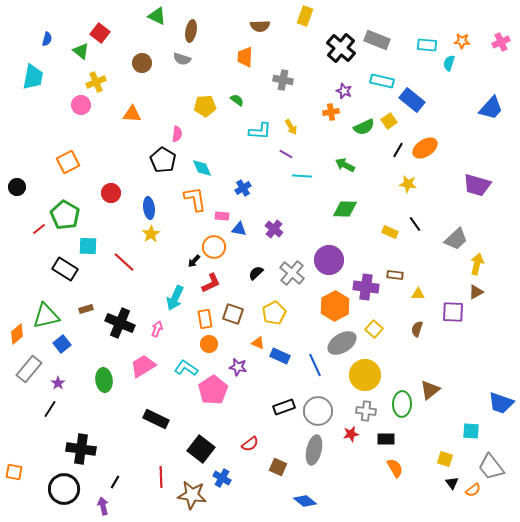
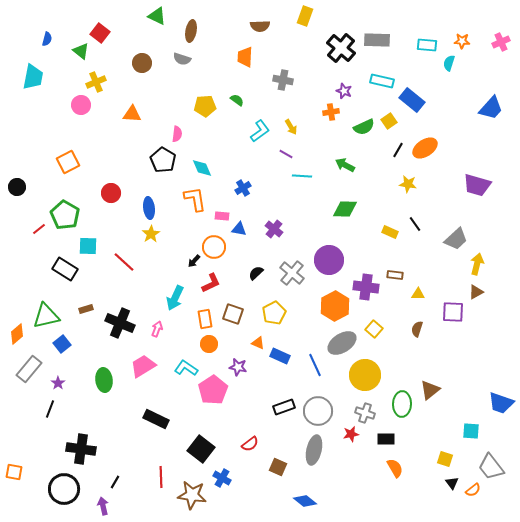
gray rectangle at (377, 40): rotated 20 degrees counterclockwise
cyan L-shape at (260, 131): rotated 40 degrees counterclockwise
black line at (50, 409): rotated 12 degrees counterclockwise
gray cross at (366, 411): moved 1 px left, 2 px down; rotated 12 degrees clockwise
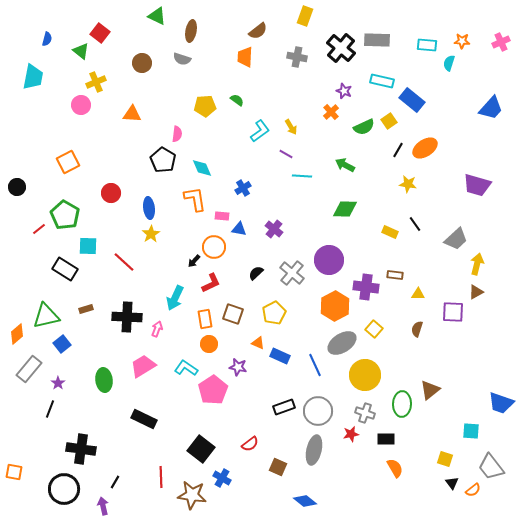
brown semicircle at (260, 26): moved 2 px left, 5 px down; rotated 36 degrees counterclockwise
gray cross at (283, 80): moved 14 px right, 23 px up
orange cross at (331, 112): rotated 35 degrees counterclockwise
black cross at (120, 323): moved 7 px right, 6 px up; rotated 20 degrees counterclockwise
black rectangle at (156, 419): moved 12 px left
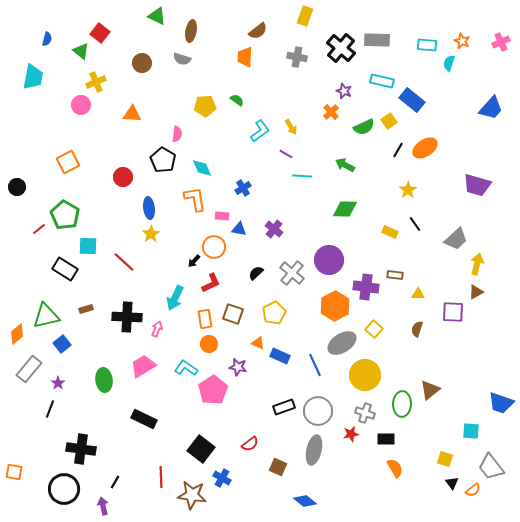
orange star at (462, 41): rotated 21 degrees clockwise
yellow star at (408, 184): moved 6 px down; rotated 30 degrees clockwise
red circle at (111, 193): moved 12 px right, 16 px up
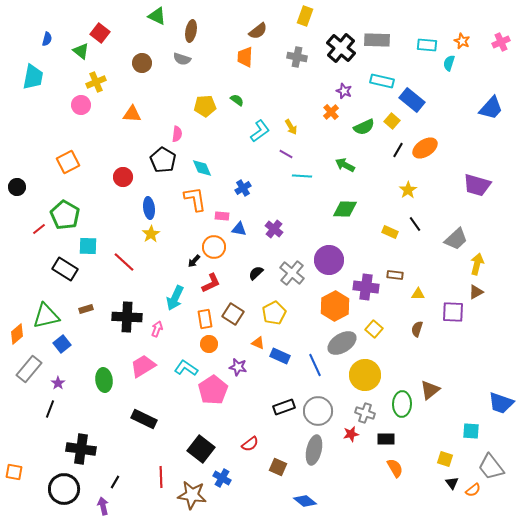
yellow square at (389, 121): moved 3 px right; rotated 14 degrees counterclockwise
brown square at (233, 314): rotated 15 degrees clockwise
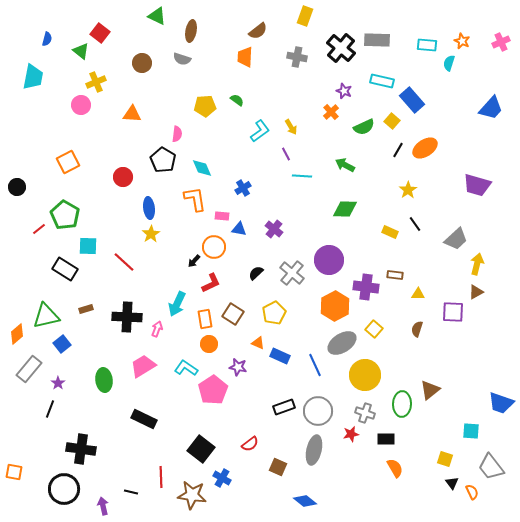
blue rectangle at (412, 100): rotated 10 degrees clockwise
purple line at (286, 154): rotated 32 degrees clockwise
cyan arrow at (175, 298): moved 2 px right, 6 px down
black line at (115, 482): moved 16 px right, 10 px down; rotated 72 degrees clockwise
orange semicircle at (473, 490): moved 1 px left, 2 px down; rotated 77 degrees counterclockwise
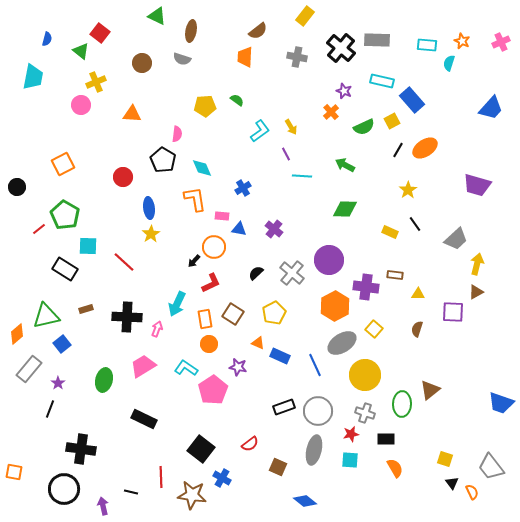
yellow rectangle at (305, 16): rotated 18 degrees clockwise
yellow square at (392, 121): rotated 21 degrees clockwise
orange square at (68, 162): moved 5 px left, 2 px down
green ellipse at (104, 380): rotated 20 degrees clockwise
cyan square at (471, 431): moved 121 px left, 29 px down
